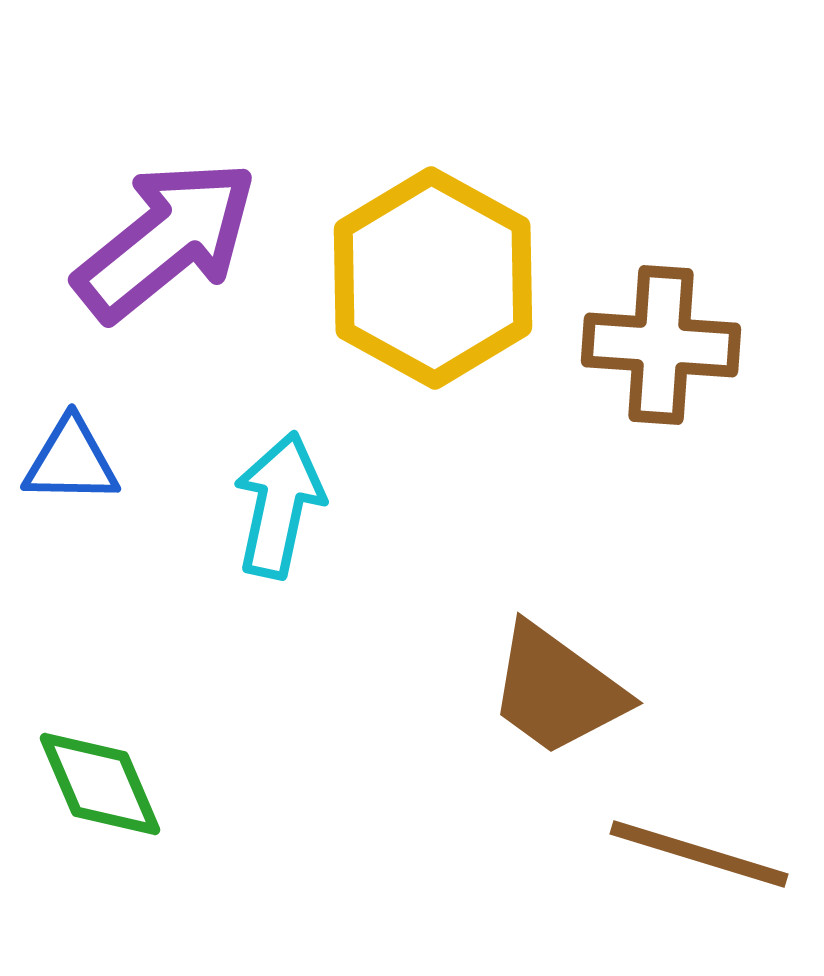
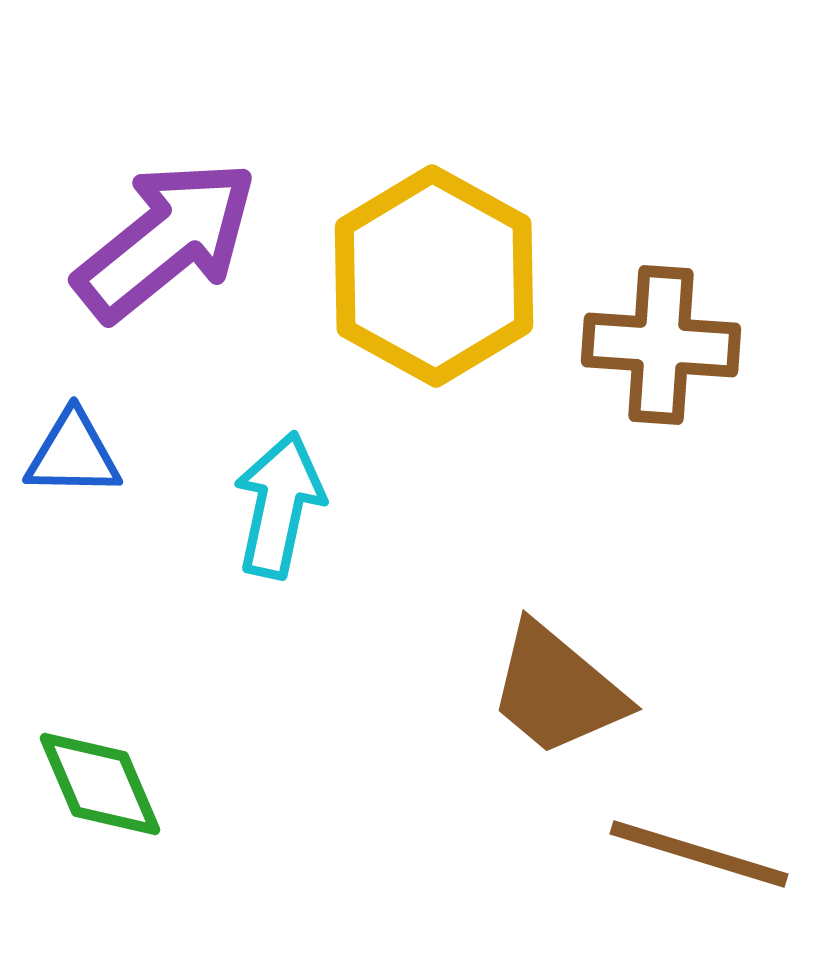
yellow hexagon: moved 1 px right, 2 px up
blue triangle: moved 2 px right, 7 px up
brown trapezoid: rotated 4 degrees clockwise
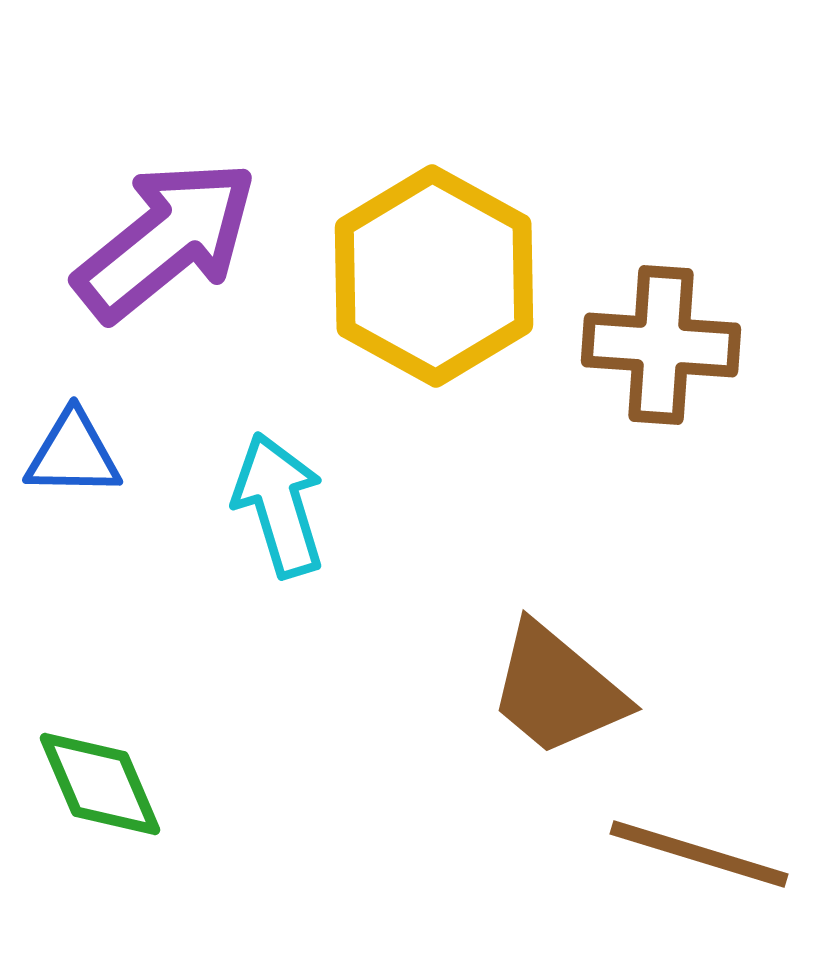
cyan arrow: rotated 29 degrees counterclockwise
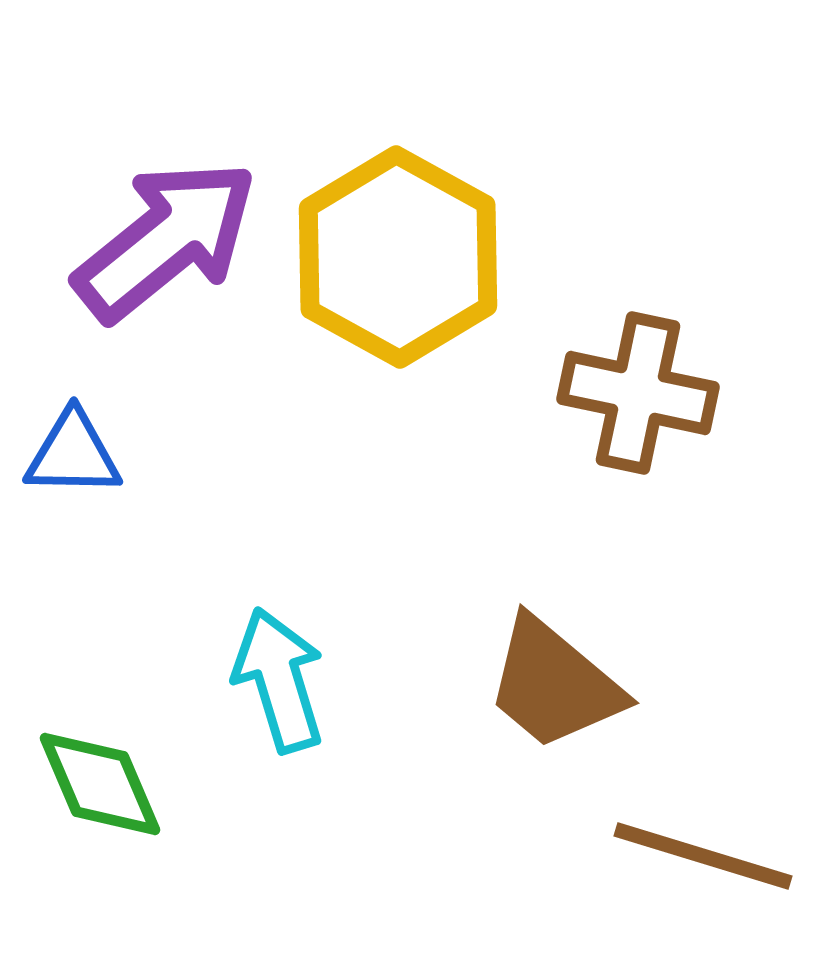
yellow hexagon: moved 36 px left, 19 px up
brown cross: moved 23 px left, 48 px down; rotated 8 degrees clockwise
cyan arrow: moved 175 px down
brown trapezoid: moved 3 px left, 6 px up
brown line: moved 4 px right, 2 px down
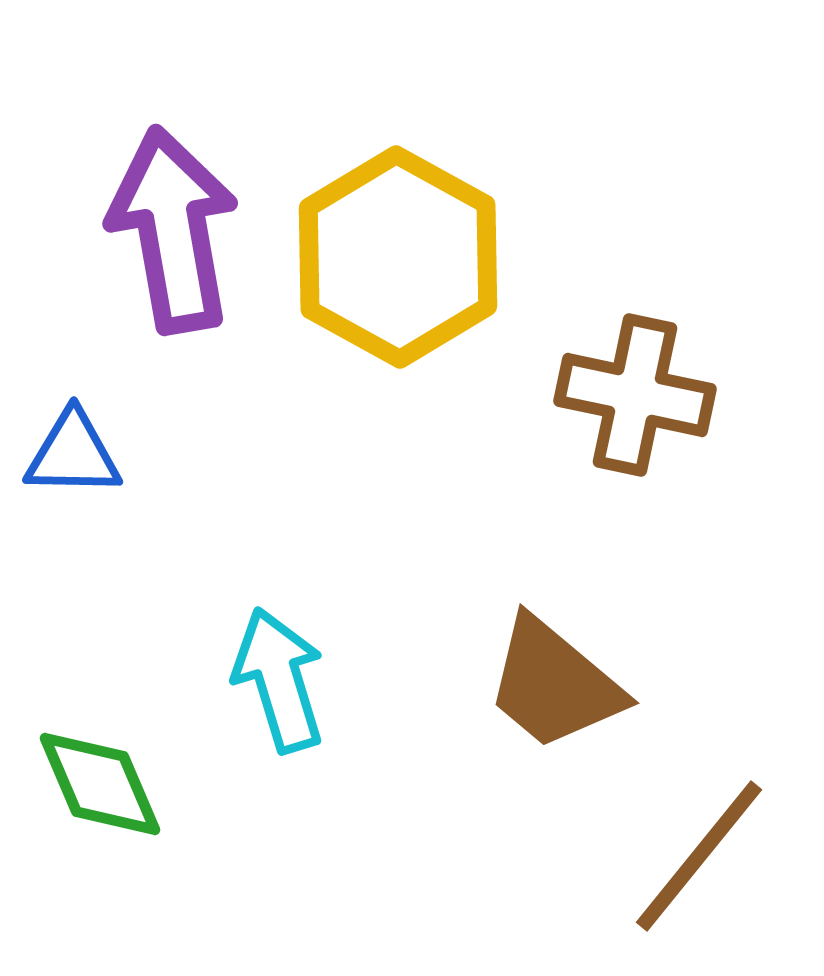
purple arrow: moved 7 px right, 10 px up; rotated 61 degrees counterclockwise
brown cross: moved 3 px left, 2 px down
brown line: moved 4 px left; rotated 68 degrees counterclockwise
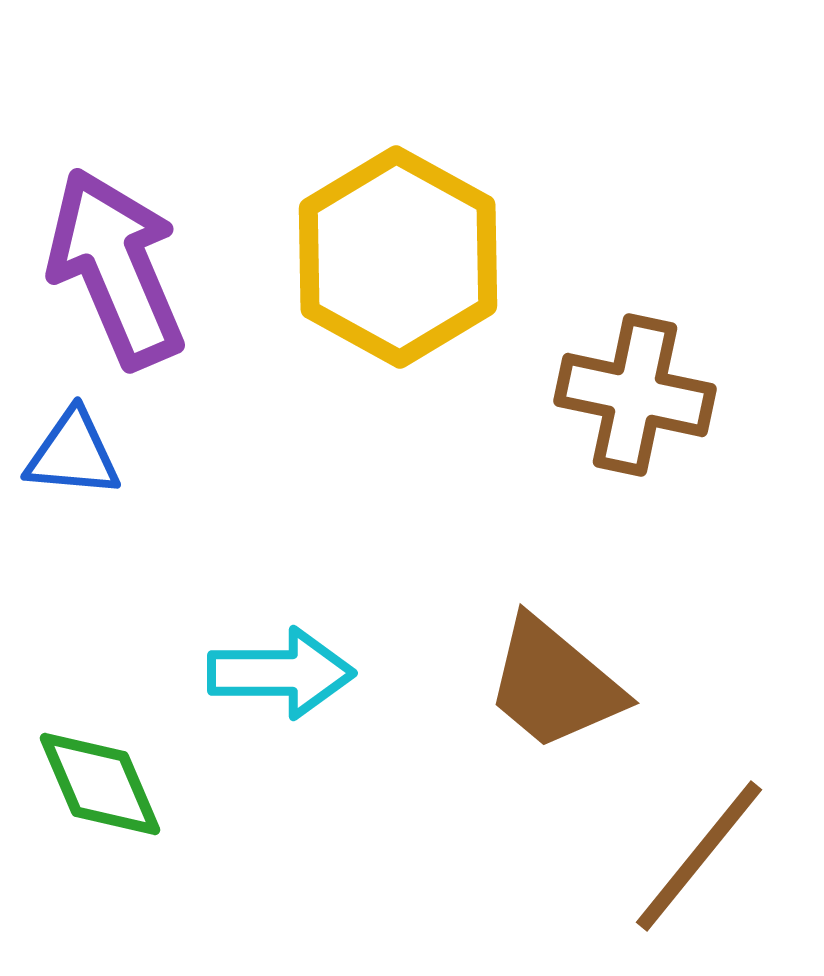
purple arrow: moved 57 px left, 38 px down; rotated 13 degrees counterclockwise
blue triangle: rotated 4 degrees clockwise
cyan arrow: moved 2 px right, 7 px up; rotated 107 degrees clockwise
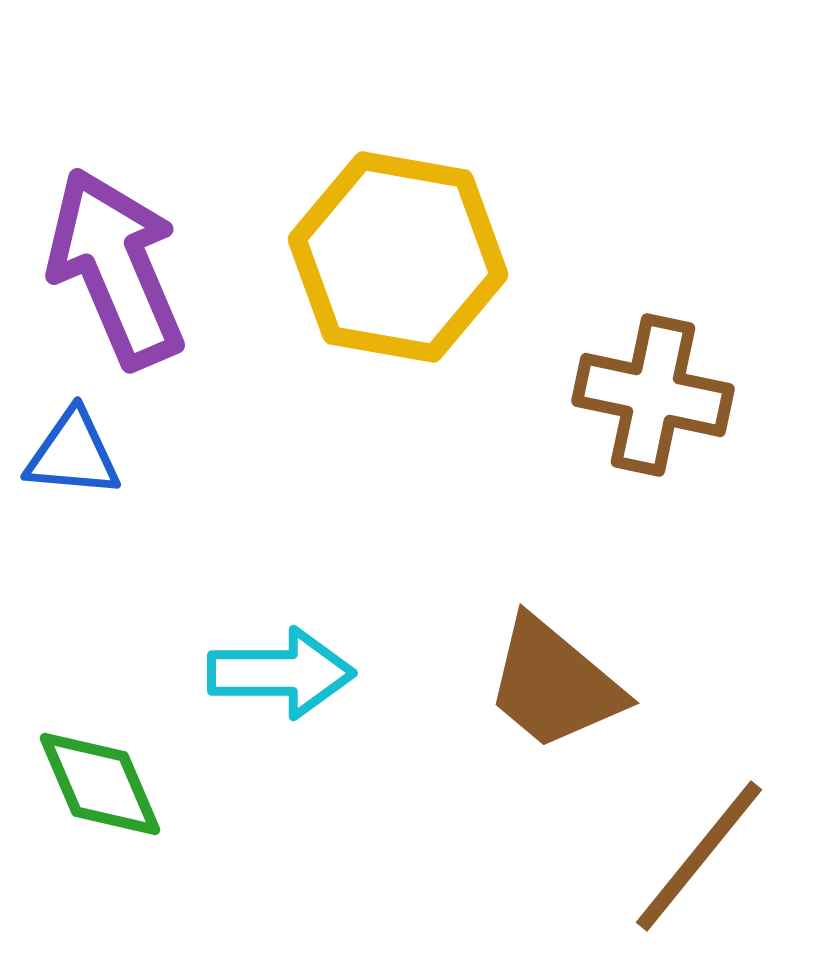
yellow hexagon: rotated 19 degrees counterclockwise
brown cross: moved 18 px right
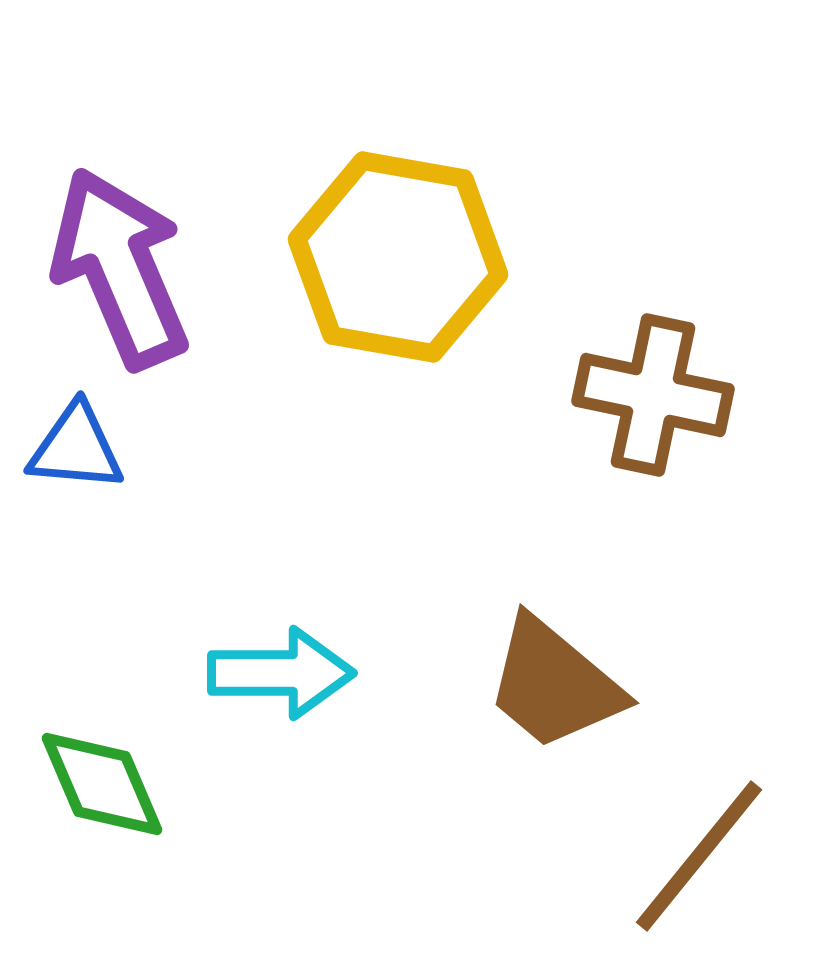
purple arrow: moved 4 px right
blue triangle: moved 3 px right, 6 px up
green diamond: moved 2 px right
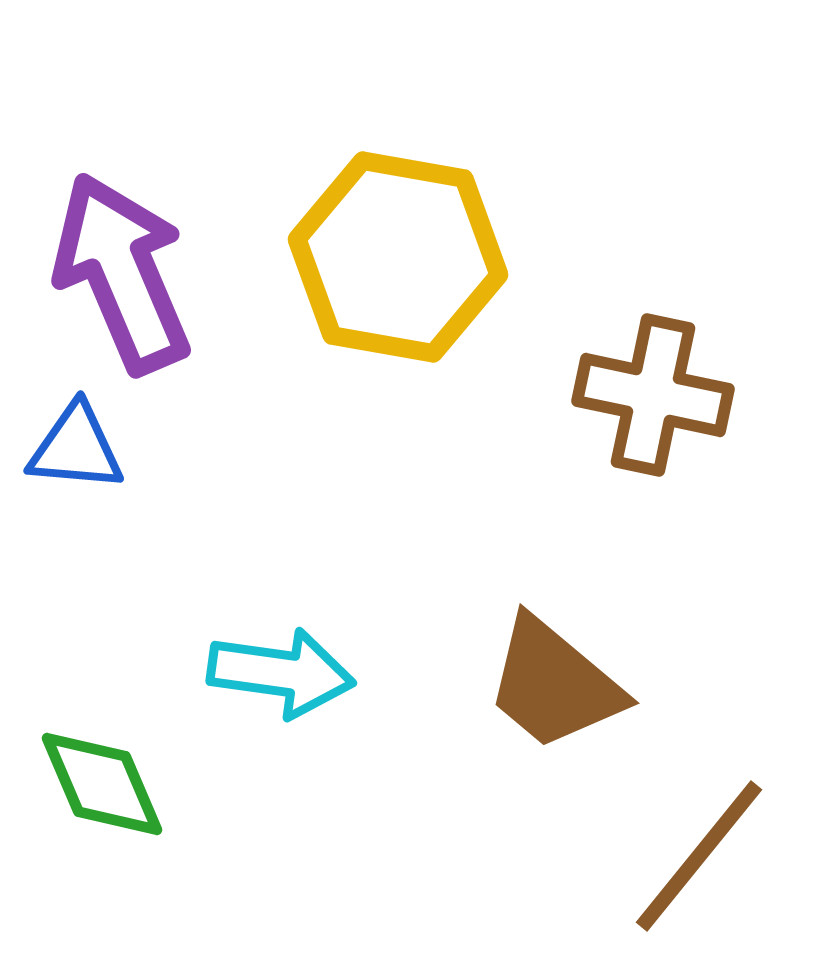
purple arrow: moved 2 px right, 5 px down
cyan arrow: rotated 8 degrees clockwise
